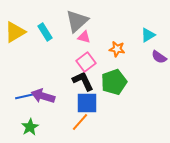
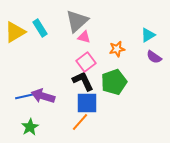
cyan rectangle: moved 5 px left, 4 px up
orange star: rotated 21 degrees counterclockwise
purple semicircle: moved 5 px left
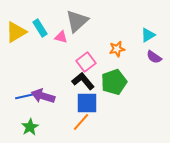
yellow triangle: moved 1 px right
pink triangle: moved 23 px left
black L-shape: rotated 15 degrees counterclockwise
orange line: moved 1 px right
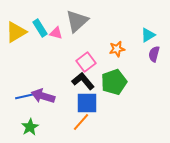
pink triangle: moved 5 px left, 4 px up
purple semicircle: moved 3 px up; rotated 70 degrees clockwise
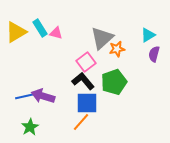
gray triangle: moved 25 px right, 17 px down
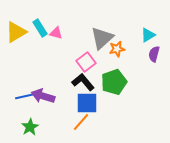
black L-shape: moved 1 px down
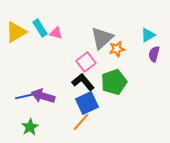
blue square: rotated 25 degrees counterclockwise
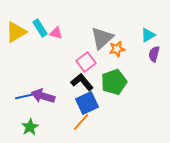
black L-shape: moved 1 px left
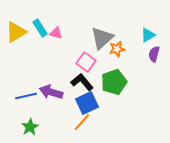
pink square: rotated 18 degrees counterclockwise
purple arrow: moved 8 px right, 4 px up
orange line: moved 1 px right
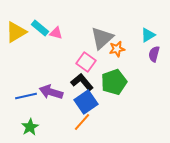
cyan rectangle: rotated 18 degrees counterclockwise
blue square: moved 1 px left, 1 px up; rotated 10 degrees counterclockwise
